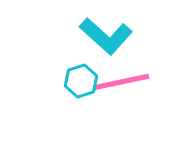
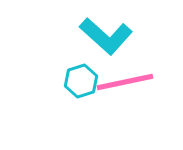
pink line: moved 4 px right
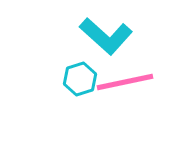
cyan hexagon: moved 1 px left, 2 px up
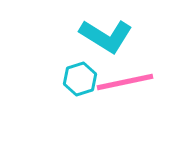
cyan L-shape: rotated 10 degrees counterclockwise
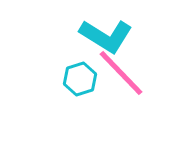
pink line: moved 4 px left, 9 px up; rotated 58 degrees clockwise
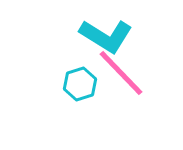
cyan hexagon: moved 5 px down
